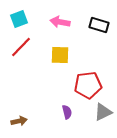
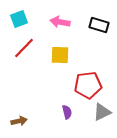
red line: moved 3 px right, 1 px down
gray triangle: moved 1 px left
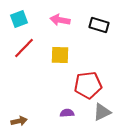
pink arrow: moved 2 px up
purple semicircle: moved 1 px down; rotated 80 degrees counterclockwise
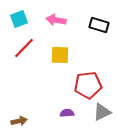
pink arrow: moved 4 px left
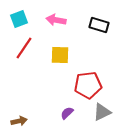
red line: rotated 10 degrees counterclockwise
purple semicircle: rotated 40 degrees counterclockwise
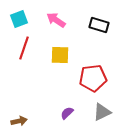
pink arrow: rotated 24 degrees clockwise
red line: rotated 15 degrees counterclockwise
red pentagon: moved 5 px right, 7 px up
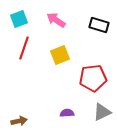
yellow square: rotated 24 degrees counterclockwise
purple semicircle: rotated 40 degrees clockwise
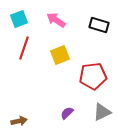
red pentagon: moved 2 px up
purple semicircle: rotated 40 degrees counterclockwise
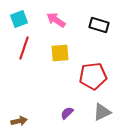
yellow square: moved 2 px up; rotated 18 degrees clockwise
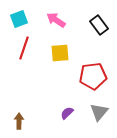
black rectangle: rotated 36 degrees clockwise
gray triangle: moved 3 px left; rotated 24 degrees counterclockwise
brown arrow: rotated 77 degrees counterclockwise
